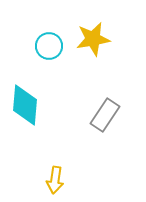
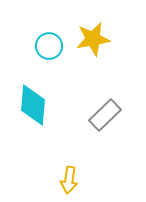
cyan diamond: moved 8 px right
gray rectangle: rotated 12 degrees clockwise
yellow arrow: moved 14 px right
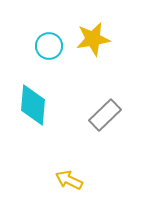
yellow arrow: rotated 108 degrees clockwise
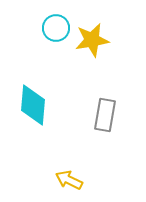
yellow star: moved 1 px left, 1 px down
cyan circle: moved 7 px right, 18 px up
gray rectangle: rotated 36 degrees counterclockwise
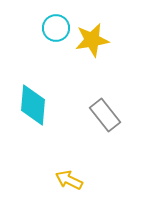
gray rectangle: rotated 48 degrees counterclockwise
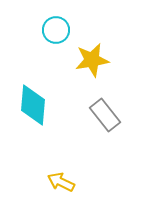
cyan circle: moved 2 px down
yellow star: moved 20 px down
yellow arrow: moved 8 px left, 2 px down
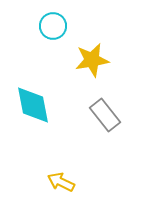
cyan circle: moved 3 px left, 4 px up
cyan diamond: rotated 15 degrees counterclockwise
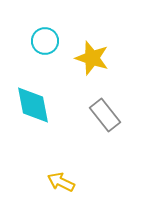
cyan circle: moved 8 px left, 15 px down
yellow star: moved 2 px up; rotated 28 degrees clockwise
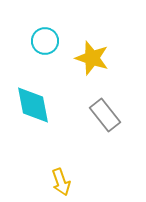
yellow arrow: rotated 136 degrees counterclockwise
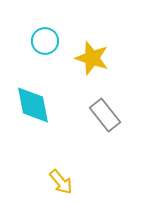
yellow arrow: rotated 20 degrees counterclockwise
